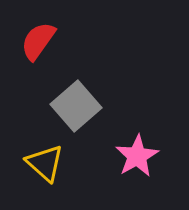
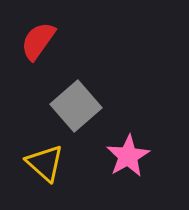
pink star: moved 9 px left
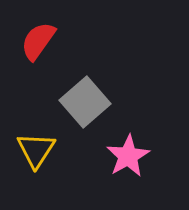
gray square: moved 9 px right, 4 px up
yellow triangle: moved 9 px left, 13 px up; rotated 21 degrees clockwise
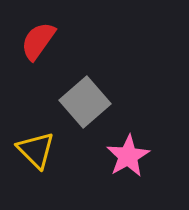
yellow triangle: rotated 18 degrees counterclockwise
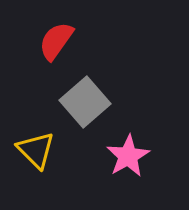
red semicircle: moved 18 px right
